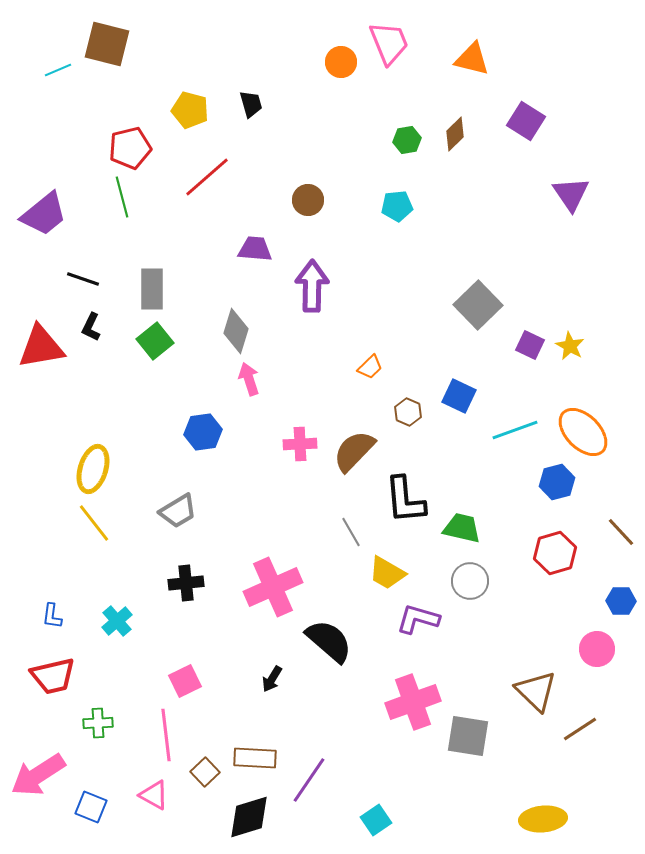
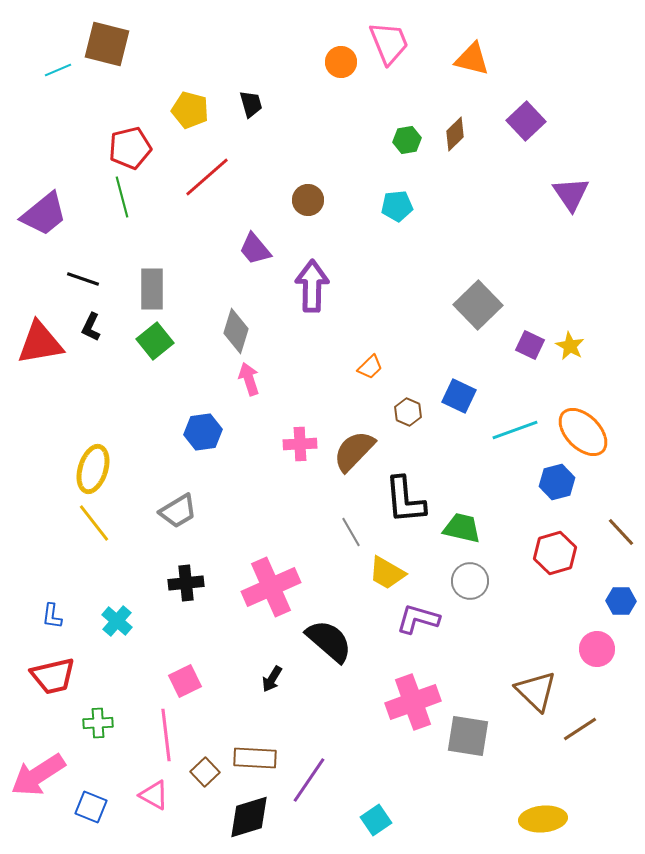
purple square at (526, 121): rotated 15 degrees clockwise
purple trapezoid at (255, 249): rotated 135 degrees counterclockwise
red triangle at (41, 347): moved 1 px left, 4 px up
pink cross at (273, 587): moved 2 px left
cyan cross at (117, 621): rotated 8 degrees counterclockwise
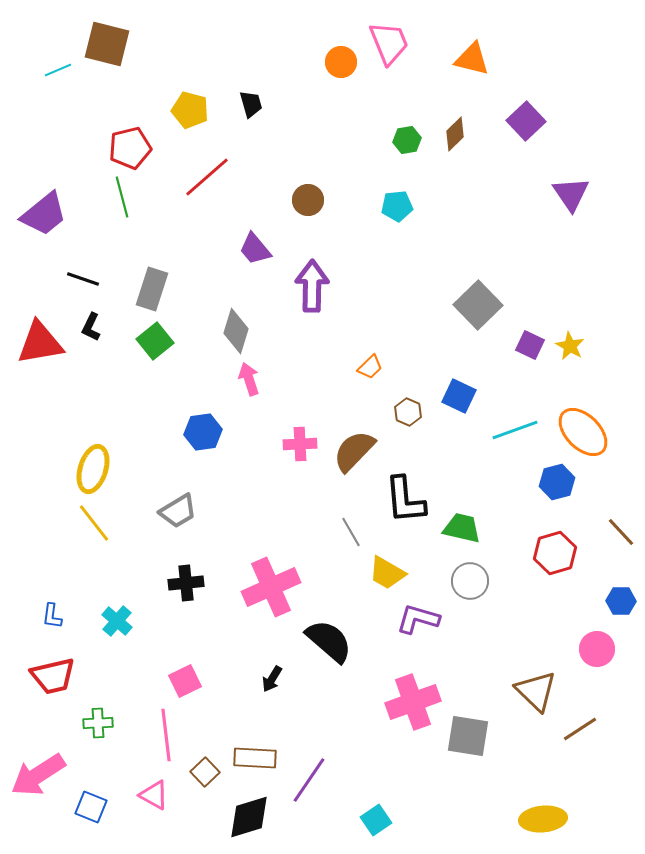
gray rectangle at (152, 289): rotated 18 degrees clockwise
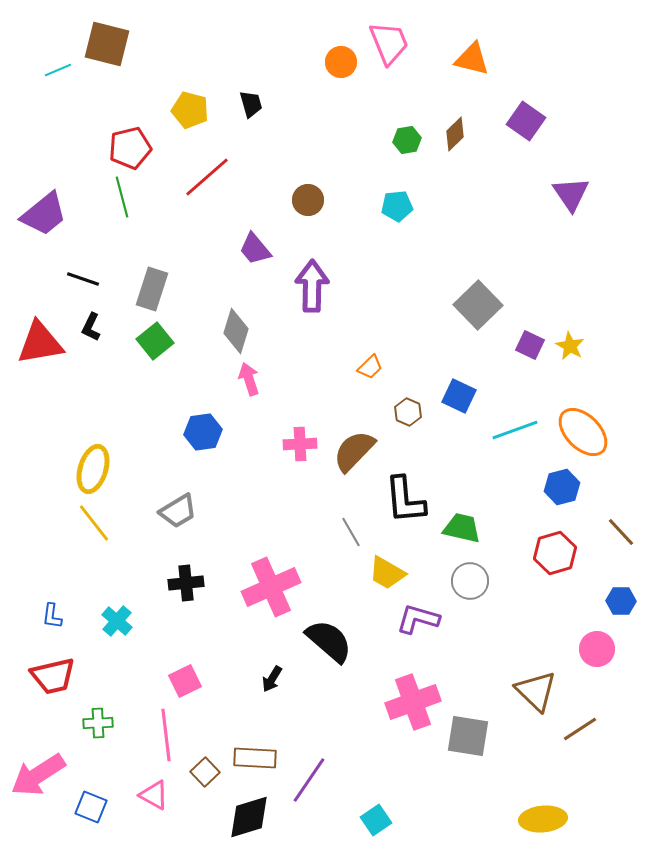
purple square at (526, 121): rotated 12 degrees counterclockwise
blue hexagon at (557, 482): moved 5 px right, 5 px down
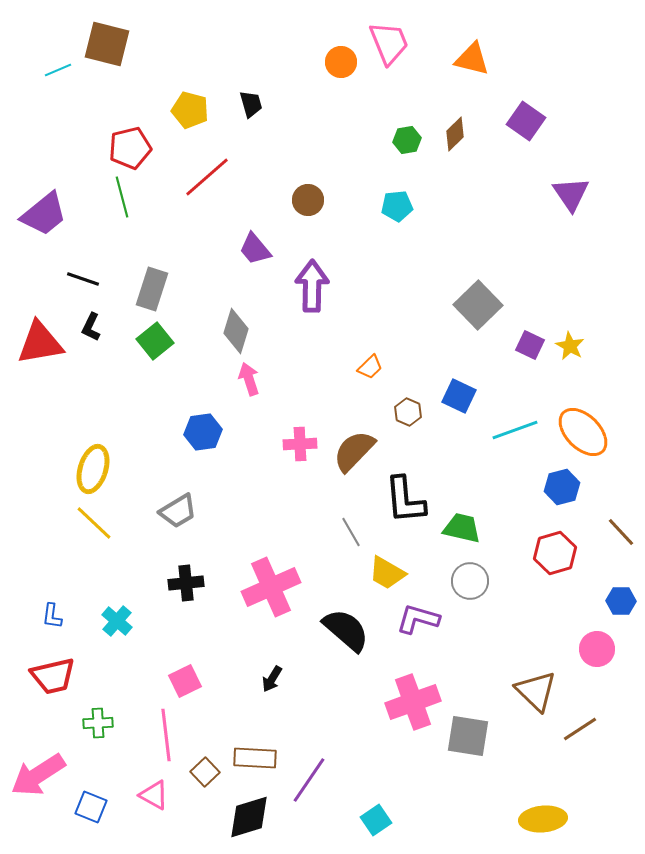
yellow line at (94, 523): rotated 9 degrees counterclockwise
black semicircle at (329, 641): moved 17 px right, 11 px up
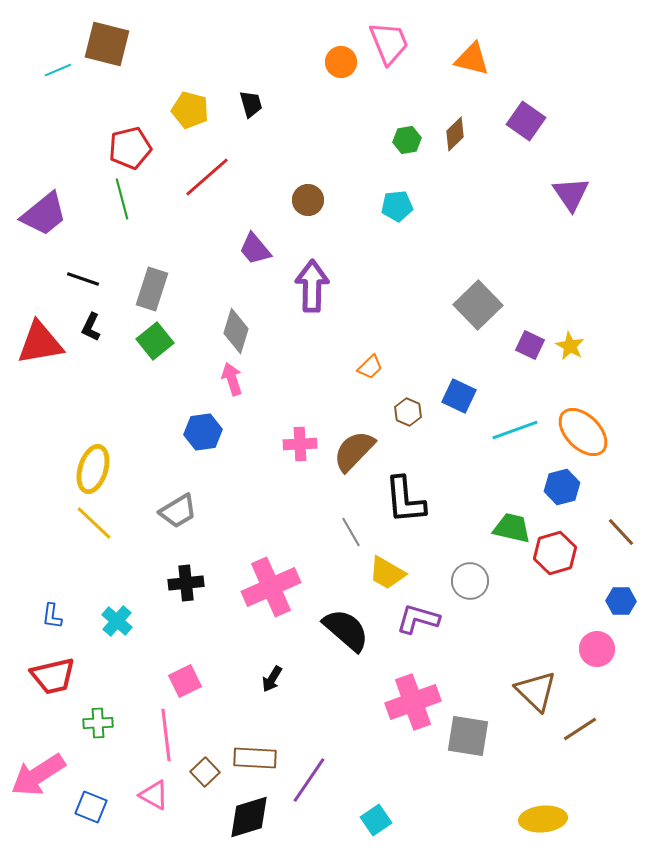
green line at (122, 197): moved 2 px down
pink arrow at (249, 379): moved 17 px left
green trapezoid at (462, 528): moved 50 px right
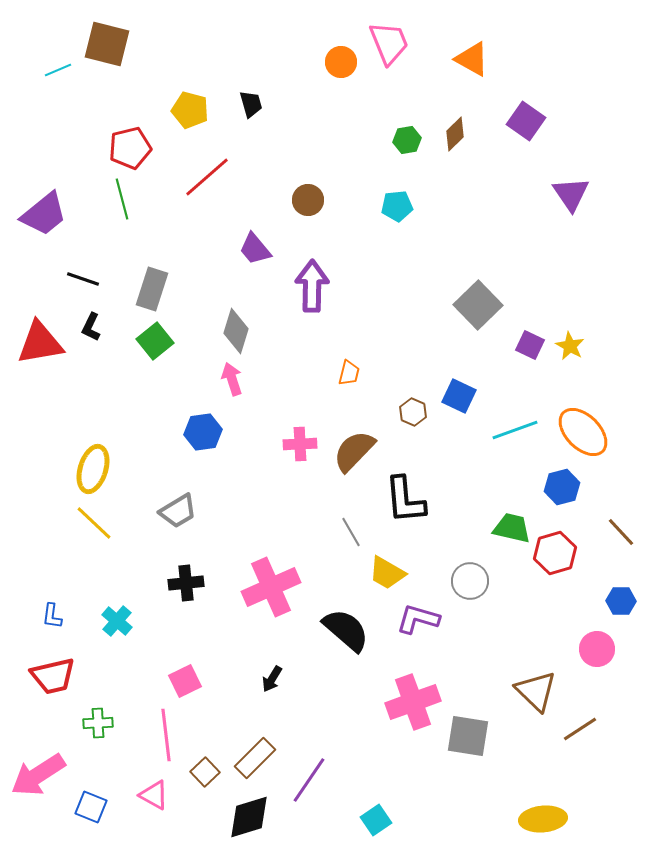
orange triangle at (472, 59): rotated 15 degrees clockwise
orange trapezoid at (370, 367): moved 21 px left, 6 px down; rotated 32 degrees counterclockwise
brown hexagon at (408, 412): moved 5 px right
brown rectangle at (255, 758): rotated 48 degrees counterclockwise
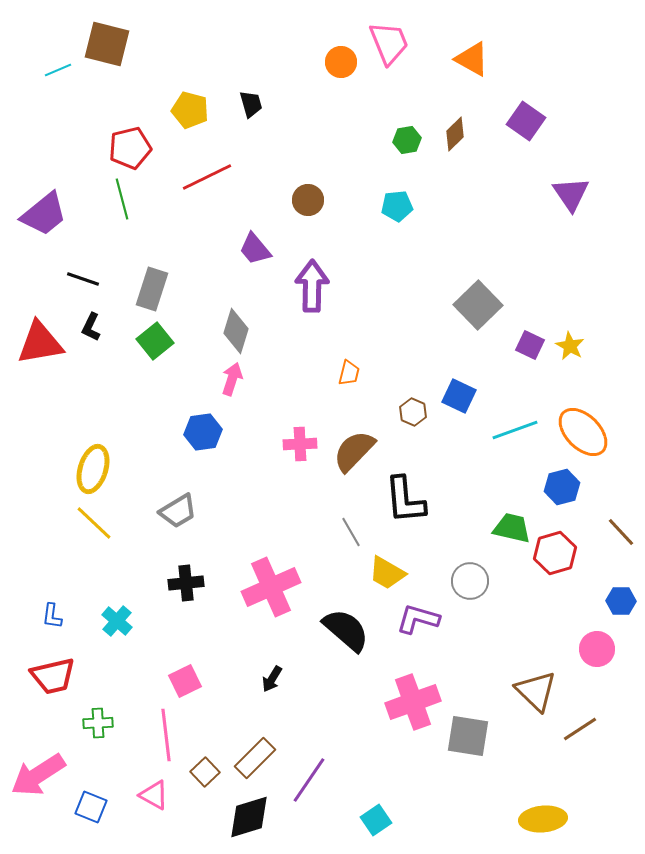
red line at (207, 177): rotated 15 degrees clockwise
pink arrow at (232, 379): rotated 36 degrees clockwise
